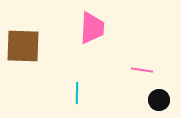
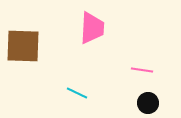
cyan line: rotated 65 degrees counterclockwise
black circle: moved 11 px left, 3 px down
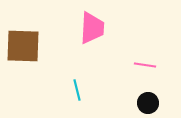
pink line: moved 3 px right, 5 px up
cyan line: moved 3 px up; rotated 50 degrees clockwise
